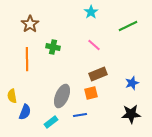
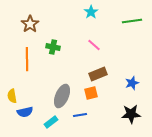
green line: moved 4 px right, 5 px up; rotated 18 degrees clockwise
blue semicircle: rotated 56 degrees clockwise
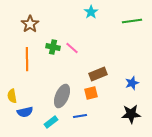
pink line: moved 22 px left, 3 px down
blue line: moved 1 px down
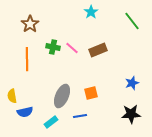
green line: rotated 60 degrees clockwise
brown rectangle: moved 24 px up
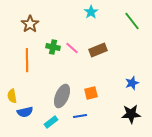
orange line: moved 1 px down
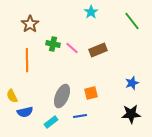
green cross: moved 3 px up
yellow semicircle: rotated 16 degrees counterclockwise
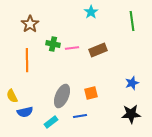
green line: rotated 30 degrees clockwise
pink line: rotated 48 degrees counterclockwise
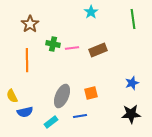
green line: moved 1 px right, 2 px up
